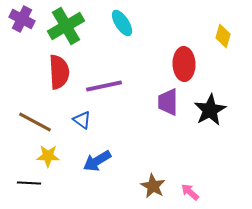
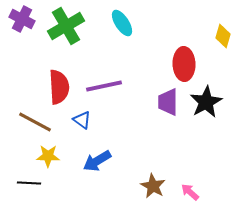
red semicircle: moved 15 px down
black star: moved 4 px left, 8 px up
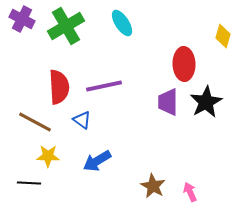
pink arrow: rotated 24 degrees clockwise
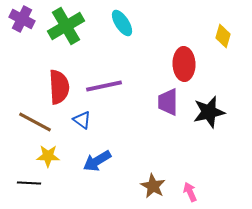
black star: moved 3 px right, 10 px down; rotated 16 degrees clockwise
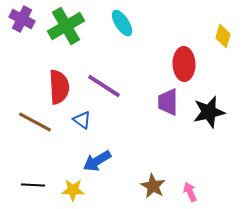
purple line: rotated 45 degrees clockwise
yellow star: moved 25 px right, 34 px down
black line: moved 4 px right, 2 px down
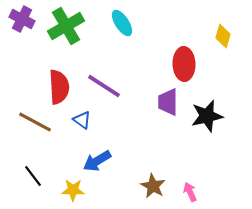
black star: moved 2 px left, 4 px down
black line: moved 9 px up; rotated 50 degrees clockwise
